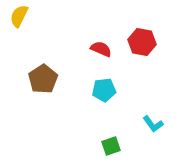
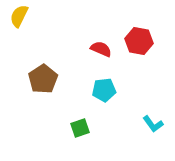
red hexagon: moved 3 px left, 1 px up
green square: moved 31 px left, 18 px up
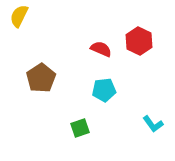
red hexagon: rotated 16 degrees clockwise
brown pentagon: moved 2 px left, 1 px up
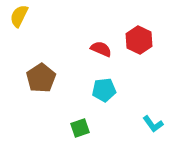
red hexagon: moved 1 px up
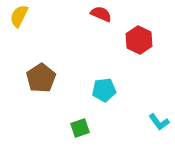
red semicircle: moved 35 px up
cyan L-shape: moved 6 px right, 2 px up
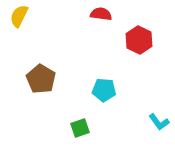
red semicircle: rotated 15 degrees counterclockwise
brown pentagon: moved 1 px down; rotated 8 degrees counterclockwise
cyan pentagon: rotated 10 degrees clockwise
